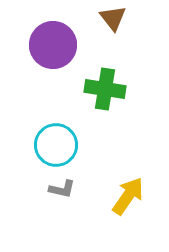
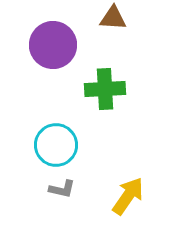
brown triangle: rotated 48 degrees counterclockwise
green cross: rotated 12 degrees counterclockwise
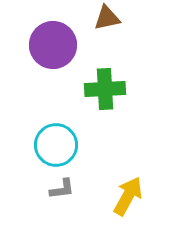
brown triangle: moved 6 px left; rotated 16 degrees counterclockwise
gray L-shape: rotated 20 degrees counterclockwise
yellow arrow: rotated 6 degrees counterclockwise
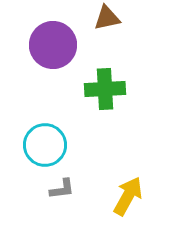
cyan circle: moved 11 px left
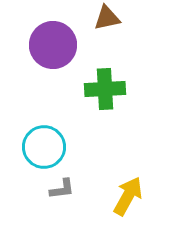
cyan circle: moved 1 px left, 2 px down
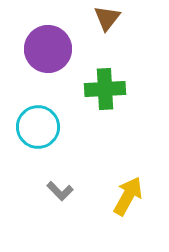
brown triangle: rotated 40 degrees counterclockwise
purple circle: moved 5 px left, 4 px down
cyan circle: moved 6 px left, 20 px up
gray L-shape: moved 2 px left, 2 px down; rotated 52 degrees clockwise
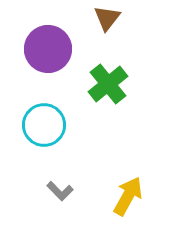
green cross: moved 3 px right, 5 px up; rotated 36 degrees counterclockwise
cyan circle: moved 6 px right, 2 px up
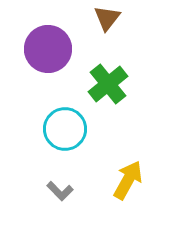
cyan circle: moved 21 px right, 4 px down
yellow arrow: moved 16 px up
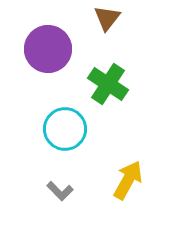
green cross: rotated 18 degrees counterclockwise
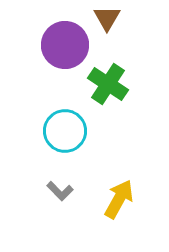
brown triangle: rotated 8 degrees counterclockwise
purple circle: moved 17 px right, 4 px up
cyan circle: moved 2 px down
yellow arrow: moved 9 px left, 19 px down
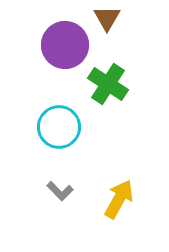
cyan circle: moved 6 px left, 4 px up
